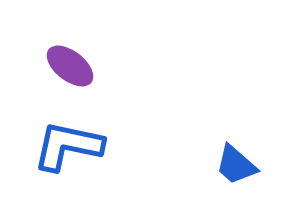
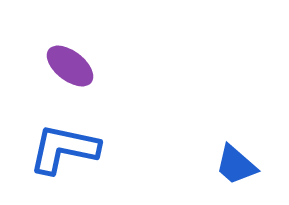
blue L-shape: moved 4 px left, 3 px down
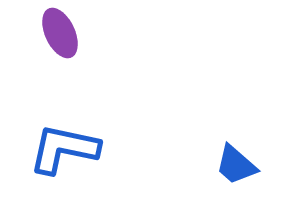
purple ellipse: moved 10 px left, 33 px up; rotated 27 degrees clockwise
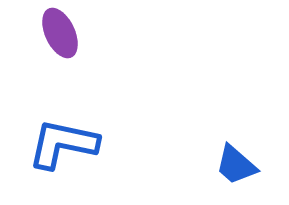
blue L-shape: moved 1 px left, 5 px up
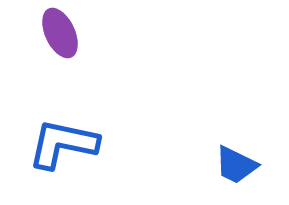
blue trapezoid: rotated 15 degrees counterclockwise
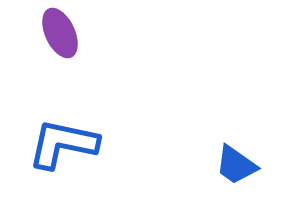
blue trapezoid: rotated 9 degrees clockwise
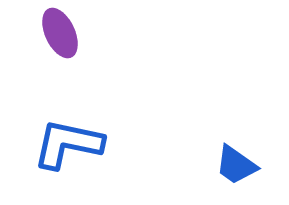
blue L-shape: moved 5 px right
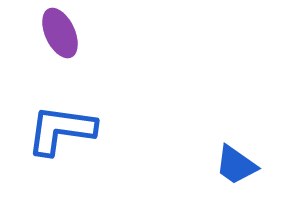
blue L-shape: moved 7 px left, 14 px up; rotated 4 degrees counterclockwise
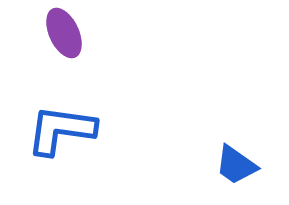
purple ellipse: moved 4 px right
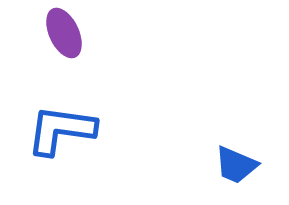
blue trapezoid: rotated 12 degrees counterclockwise
